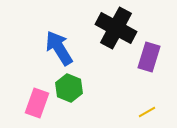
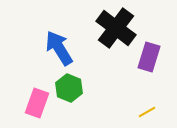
black cross: rotated 9 degrees clockwise
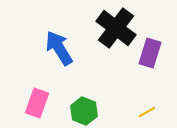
purple rectangle: moved 1 px right, 4 px up
green hexagon: moved 15 px right, 23 px down
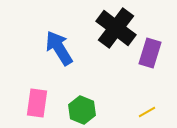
pink rectangle: rotated 12 degrees counterclockwise
green hexagon: moved 2 px left, 1 px up
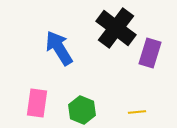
yellow line: moved 10 px left; rotated 24 degrees clockwise
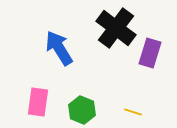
pink rectangle: moved 1 px right, 1 px up
yellow line: moved 4 px left; rotated 24 degrees clockwise
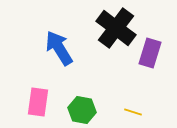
green hexagon: rotated 12 degrees counterclockwise
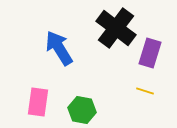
yellow line: moved 12 px right, 21 px up
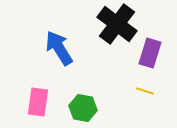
black cross: moved 1 px right, 4 px up
green hexagon: moved 1 px right, 2 px up
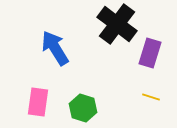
blue arrow: moved 4 px left
yellow line: moved 6 px right, 6 px down
green hexagon: rotated 8 degrees clockwise
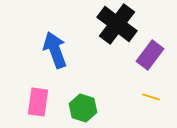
blue arrow: moved 2 px down; rotated 12 degrees clockwise
purple rectangle: moved 2 px down; rotated 20 degrees clockwise
